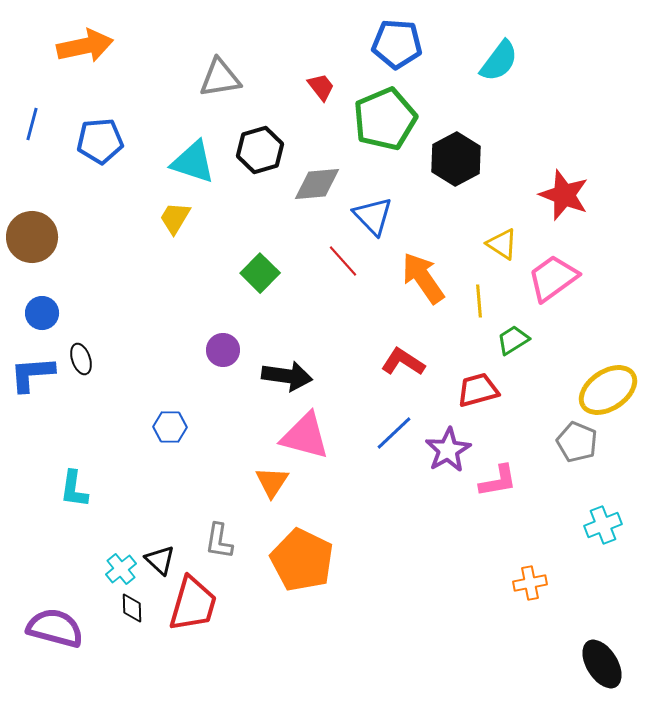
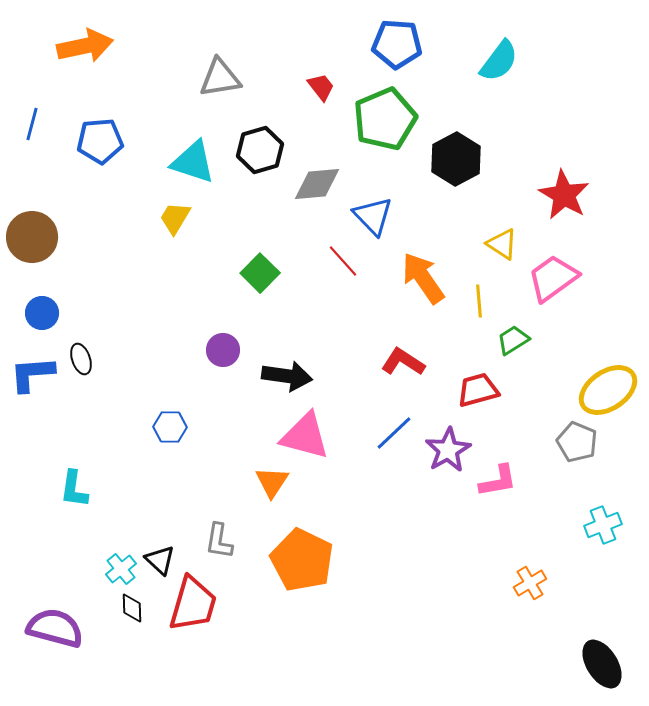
red star at (564, 195): rotated 9 degrees clockwise
orange cross at (530, 583): rotated 20 degrees counterclockwise
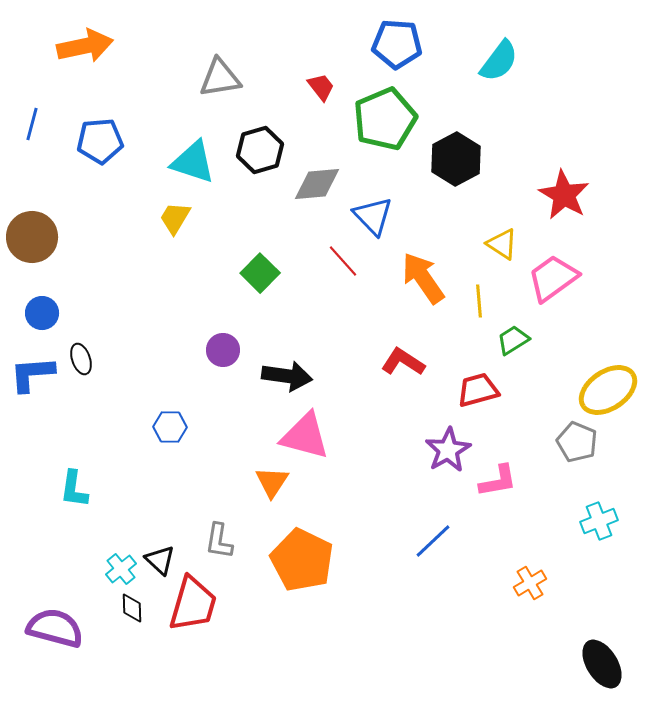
blue line at (394, 433): moved 39 px right, 108 px down
cyan cross at (603, 525): moved 4 px left, 4 px up
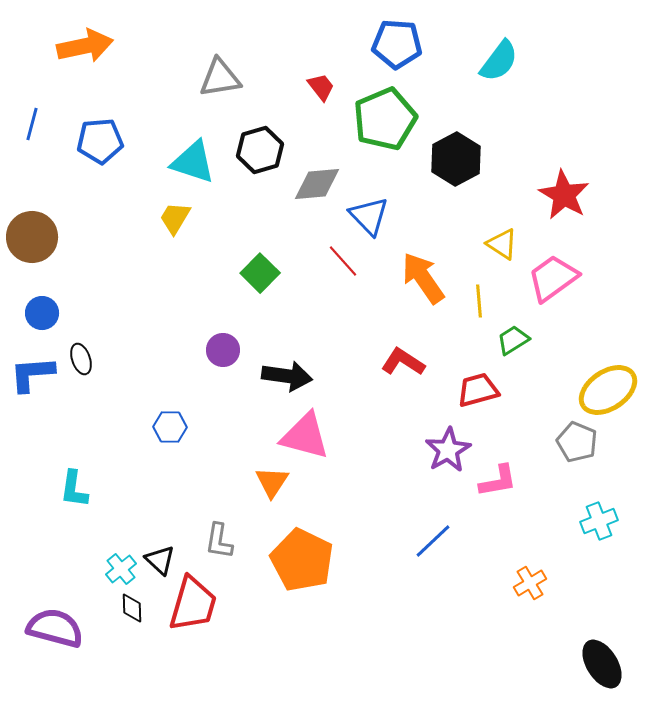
blue triangle at (373, 216): moved 4 px left
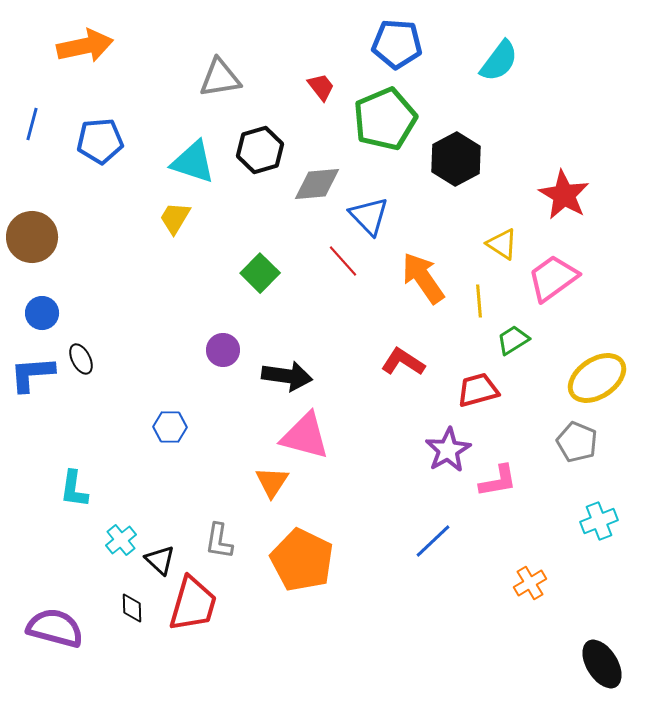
black ellipse at (81, 359): rotated 8 degrees counterclockwise
yellow ellipse at (608, 390): moved 11 px left, 12 px up
cyan cross at (121, 569): moved 29 px up
